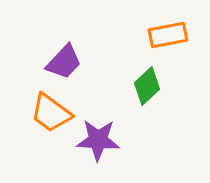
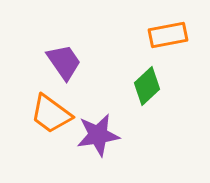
purple trapezoid: rotated 78 degrees counterclockwise
orange trapezoid: moved 1 px down
purple star: moved 5 px up; rotated 12 degrees counterclockwise
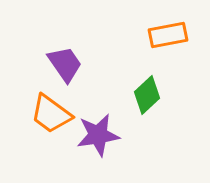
purple trapezoid: moved 1 px right, 2 px down
green diamond: moved 9 px down
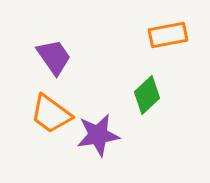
purple trapezoid: moved 11 px left, 7 px up
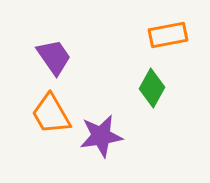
green diamond: moved 5 px right, 7 px up; rotated 18 degrees counterclockwise
orange trapezoid: rotated 24 degrees clockwise
purple star: moved 3 px right, 1 px down
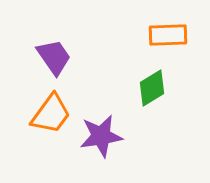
orange rectangle: rotated 9 degrees clockwise
green diamond: rotated 30 degrees clockwise
orange trapezoid: rotated 114 degrees counterclockwise
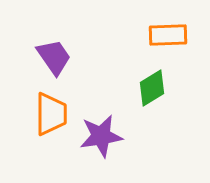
orange trapezoid: rotated 36 degrees counterclockwise
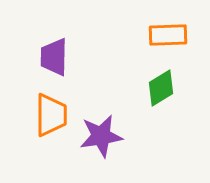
purple trapezoid: rotated 144 degrees counterclockwise
green diamond: moved 9 px right
orange trapezoid: moved 1 px down
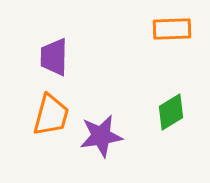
orange rectangle: moved 4 px right, 6 px up
green diamond: moved 10 px right, 24 px down
orange trapezoid: rotated 15 degrees clockwise
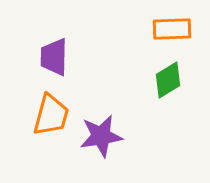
green diamond: moved 3 px left, 32 px up
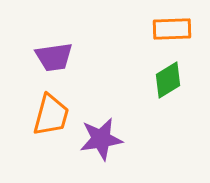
purple trapezoid: rotated 99 degrees counterclockwise
purple star: moved 3 px down
